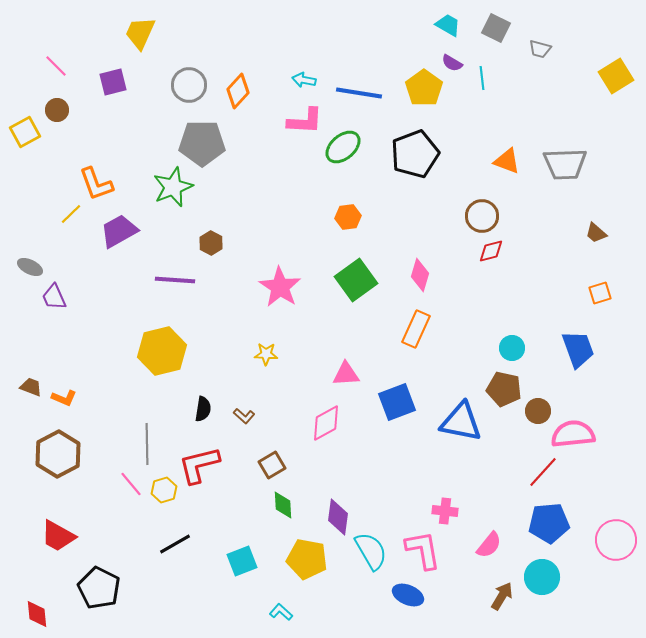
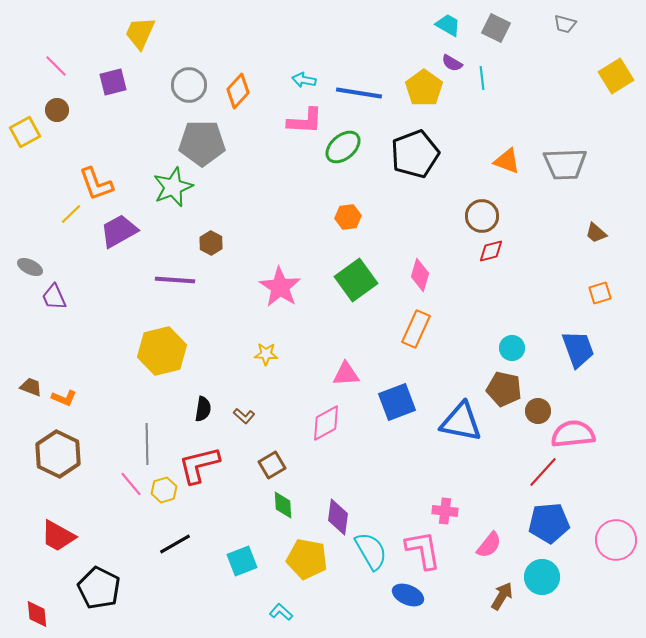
gray trapezoid at (540, 49): moved 25 px right, 25 px up
brown hexagon at (58, 454): rotated 6 degrees counterclockwise
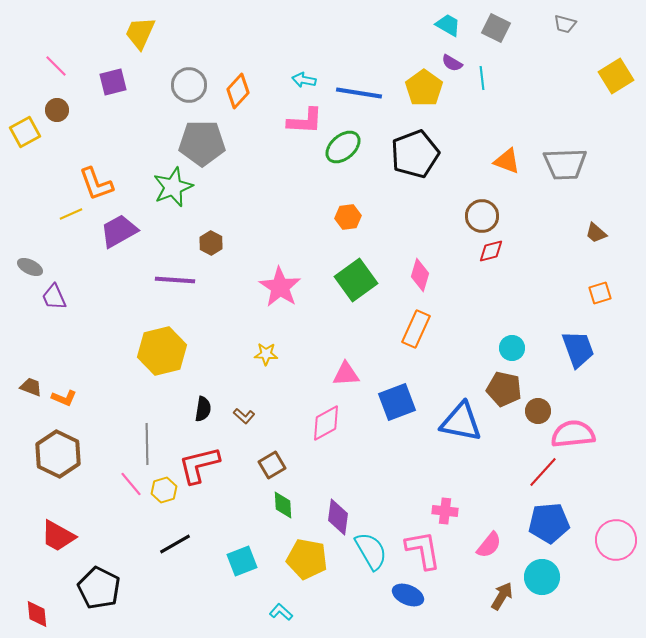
yellow line at (71, 214): rotated 20 degrees clockwise
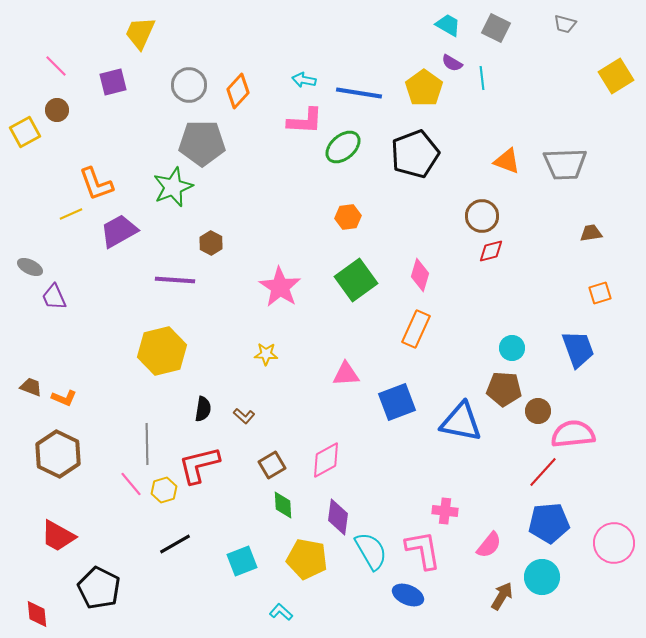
brown trapezoid at (596, 233): moved 5 px left; rotated 130 degrees clockwise
brown pentagon at (504, 389): rotated 8 degrees counterclockwise
pink diamond at (326, 423): moved 37 px down
pink circle at (616, 540): moved 2 px left, 3 px down
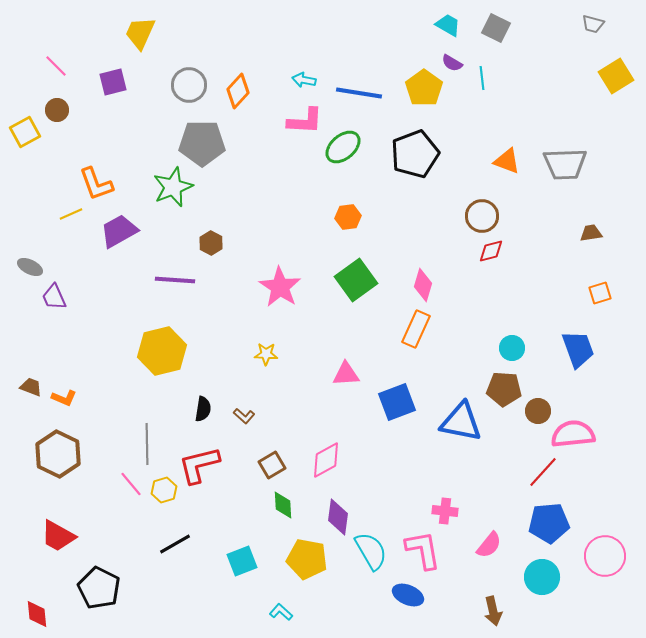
gray trapezoid at (565, 24): moved 28 px right
pink diamond at (420, 275): moved 3 px right, 10 px down
pink circle at (614, 543): moved 9 px left, 13 px down
brown arrow at (502, 596): moved 9 px left, 15 px down; rotated 136 degrees clockwise
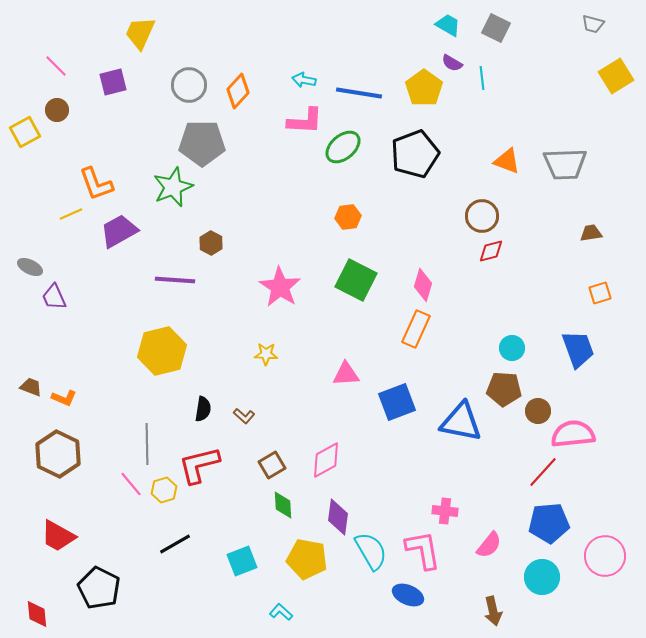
green square at (356, 280): rotated 27 degrees counterclockwise
